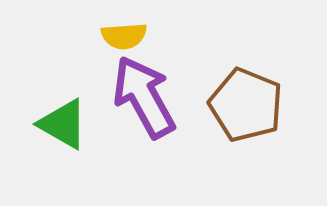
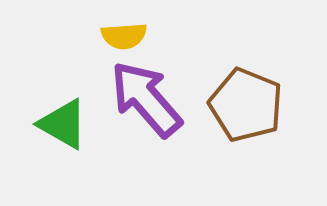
purple arrow: moved 2 px right, 2 px down; rotated 12 degrees counterclockwise
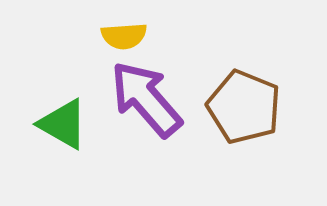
brown pentagon: moved 2 px left, 2 px down
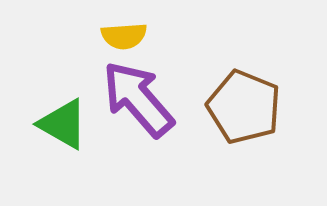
purple arrow: moved 8 px left
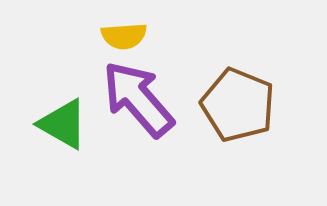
brown pentagon: moved 6 px left, 2 px up
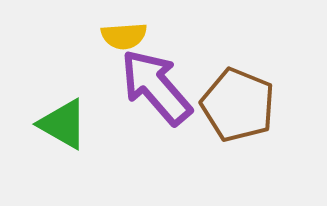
purple arrow: moved 18 px right, 12 px up
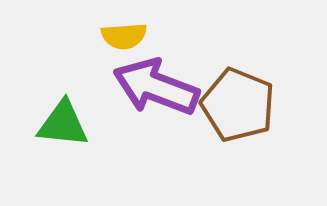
purple arrow: rotated 28 degrees counterclockwise
green triangle: rotated 24 degrees counterclockwise
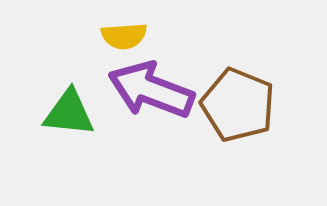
purple arrow: moved 5 px left, 3 px down
green triangle: moved 6 px right, 11 px up
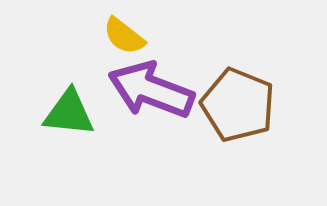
yellow semicircle: rotated 42 degrees clockwise
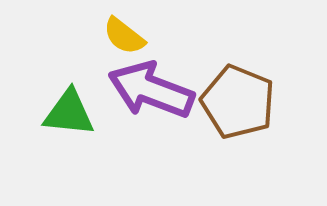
brown pentagon: moved 3 px up
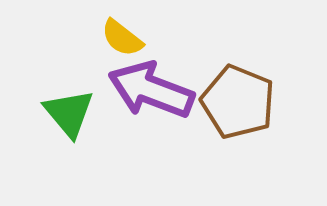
yellow semicircle: moved 2 px left, 2 px down
green triangle: rotated 44 degrees clockwise
